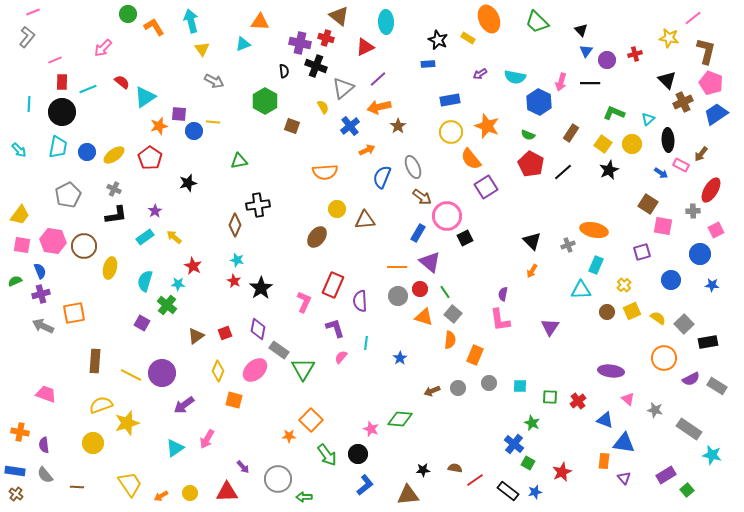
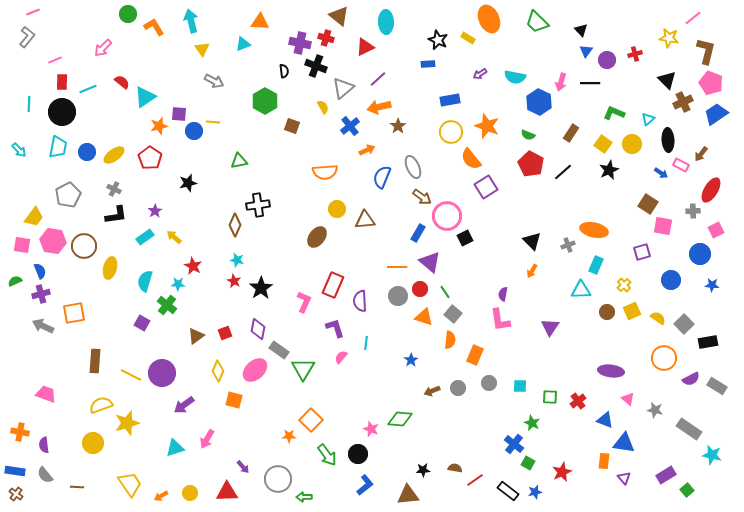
yellow trapezoid at (20, 215): moved 14 px right, 2 px down
blue star at (400, 358): moved 11 px right, 2 px down
cyan triangle at (175, 448): rotated 18 degrees clockwise
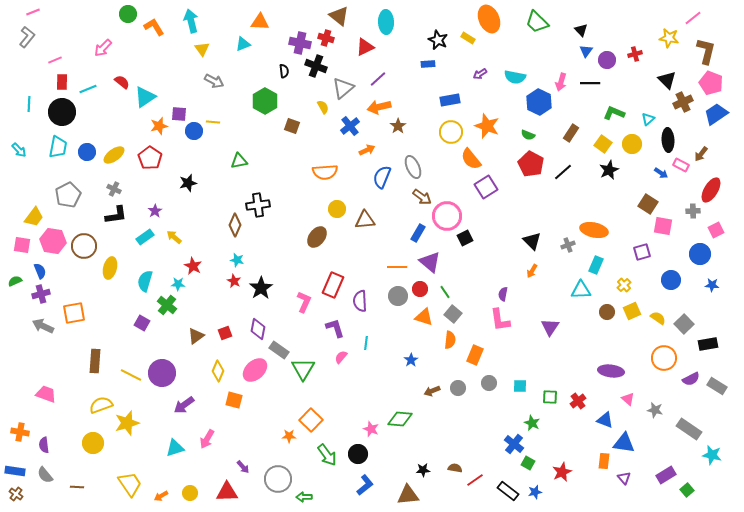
black rectangle at (708, 342): moved 2 px down
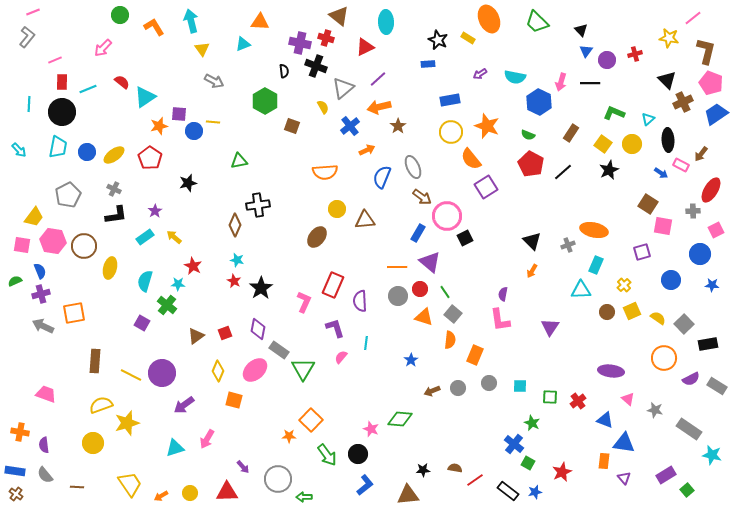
green circle at (128, 14): moved 8 px left, 1 px down
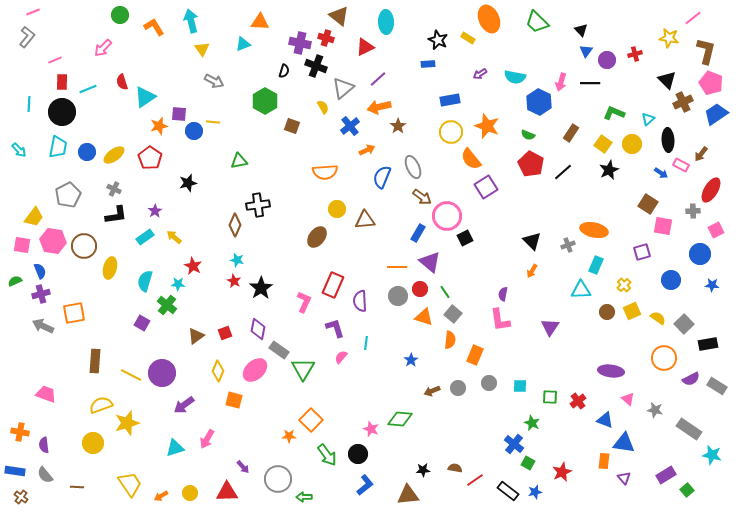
black semicircle at (284, 71): rotated 24 degrees clockwise
red semicircle at (122, 82): rotated 147 degrees counterclockwise
brown cross at (16, 494): moved 5 px right, 3 px down
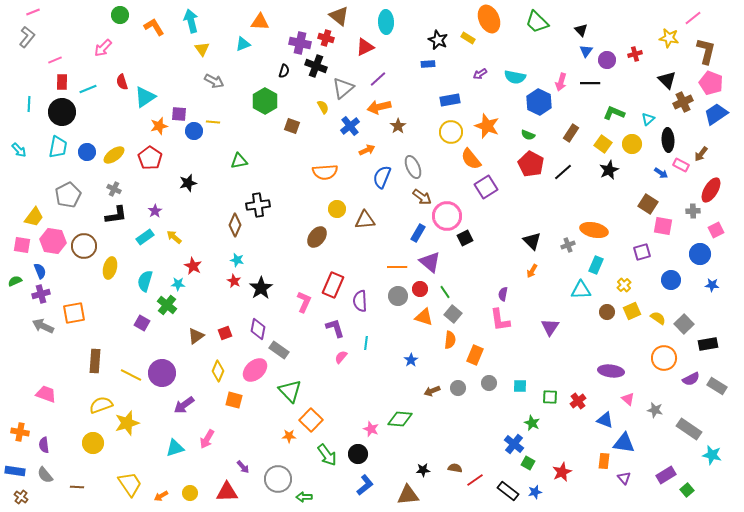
green triangle at (303, 369): moved 13 px left, 22 px down; rotated 15 degrees counterclockwise
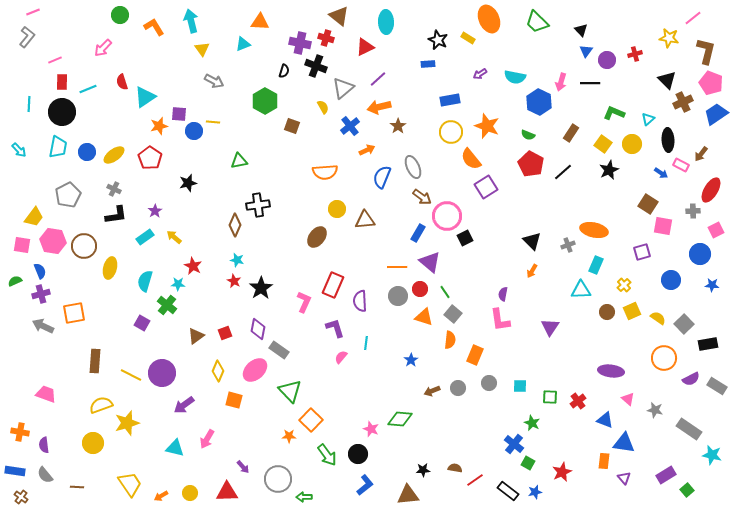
cyan triangle at (175, 448): rotated 30 degrees clockwise
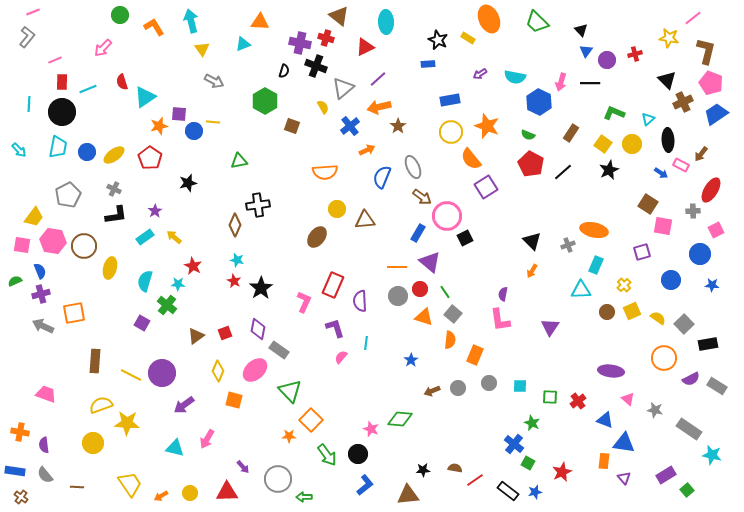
yellow star at (127, 423): rotated 20 degrees clockwise
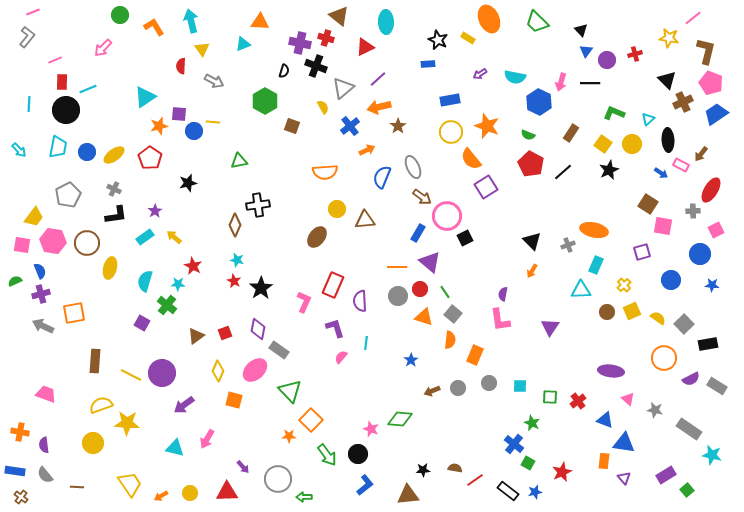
red semicircle at (122, 82): moved 59 px right, 16 px up; rotated 21 degrees clockwise
black circle at (62, 112): moved 4 px right, 2 px up
brown circle at (84, 246): moved 3 px right, 3 px up
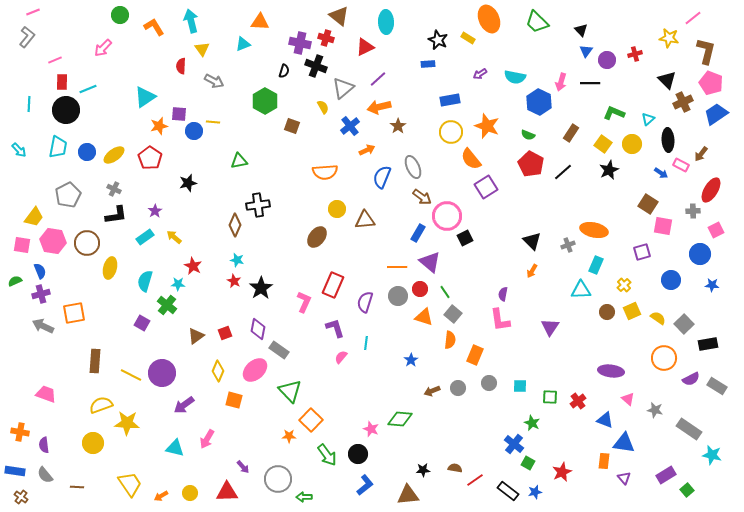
purple semicircle at (360, 301): moved 5 px right, 1 px down; rotated 20 degrees clockwise
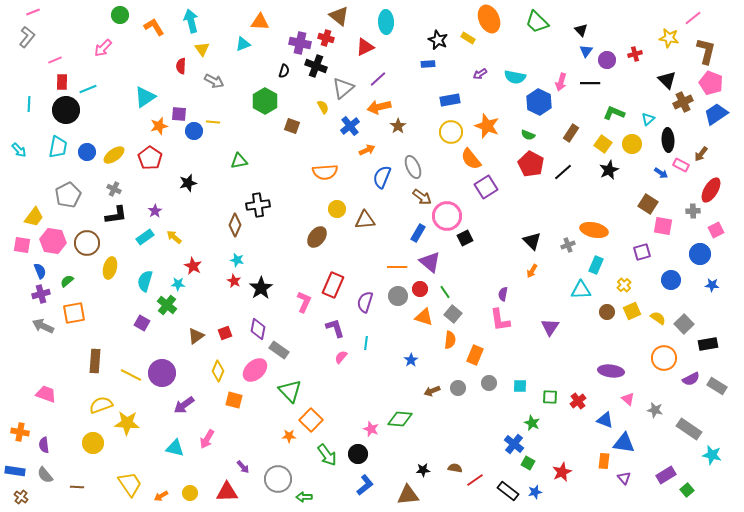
green semicircle at (15, 281): moved 52 px right; rotated 16 degrees counterclockwise
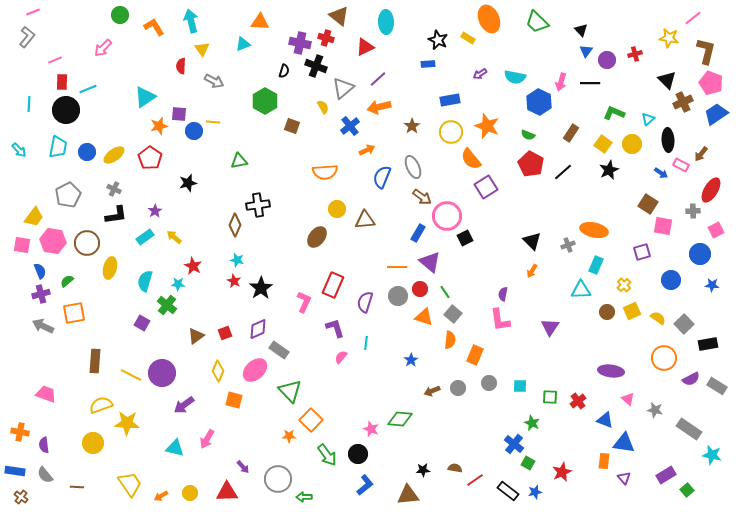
brown star at (398, 126): moved 14 px right
purple diamond at (258, 329): rotated 55 degrees clockwise
